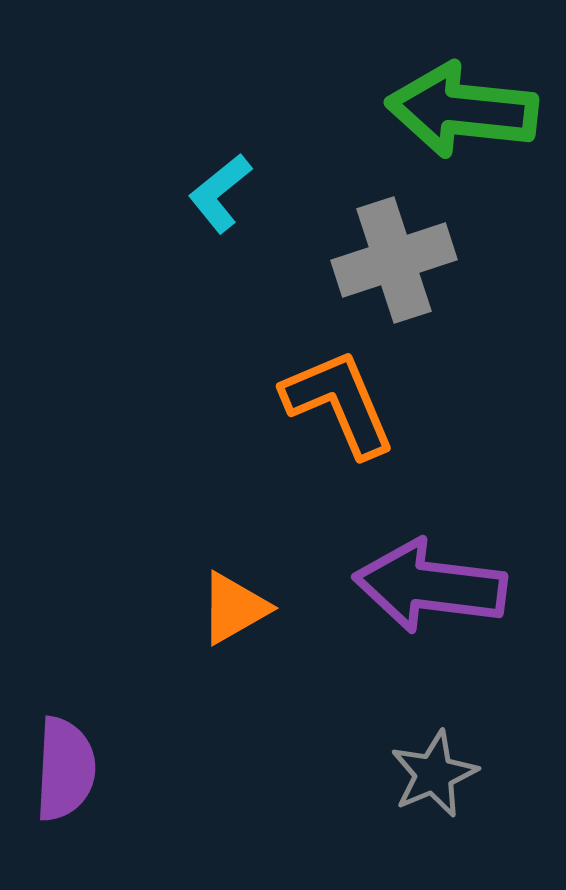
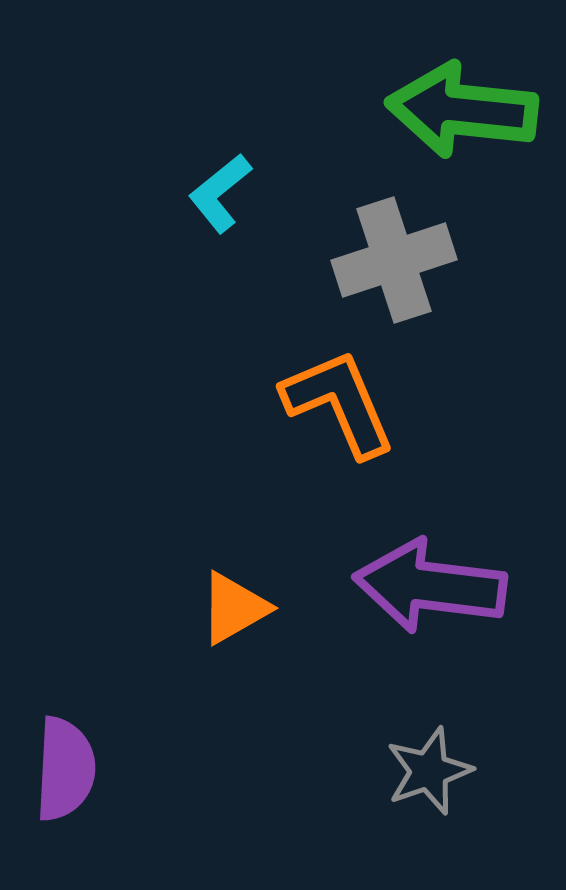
gray star: moved 5 px left, 3 px up; rotated 4 degrees clockwise
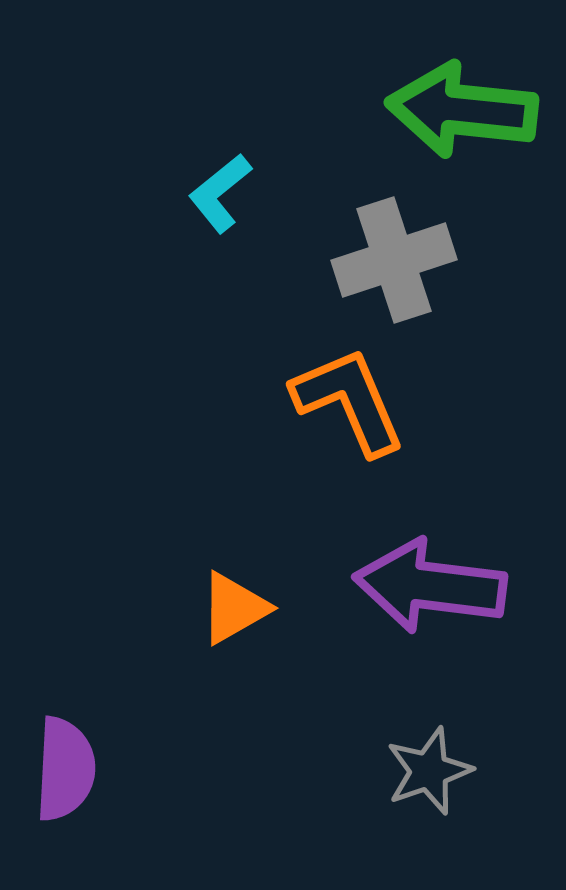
orange L-shape: moved 10 px right, 2 px up
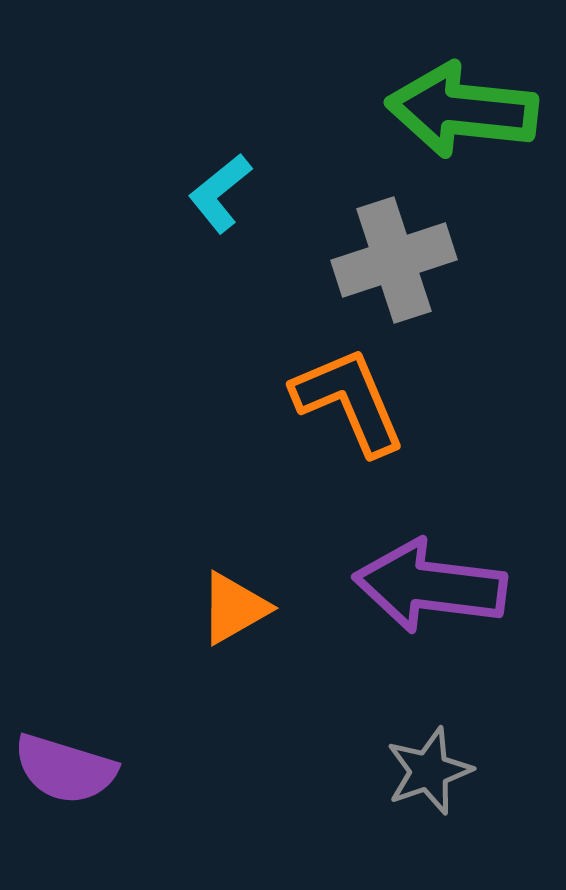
purple semicircle: rotated 104 degrees clockwise
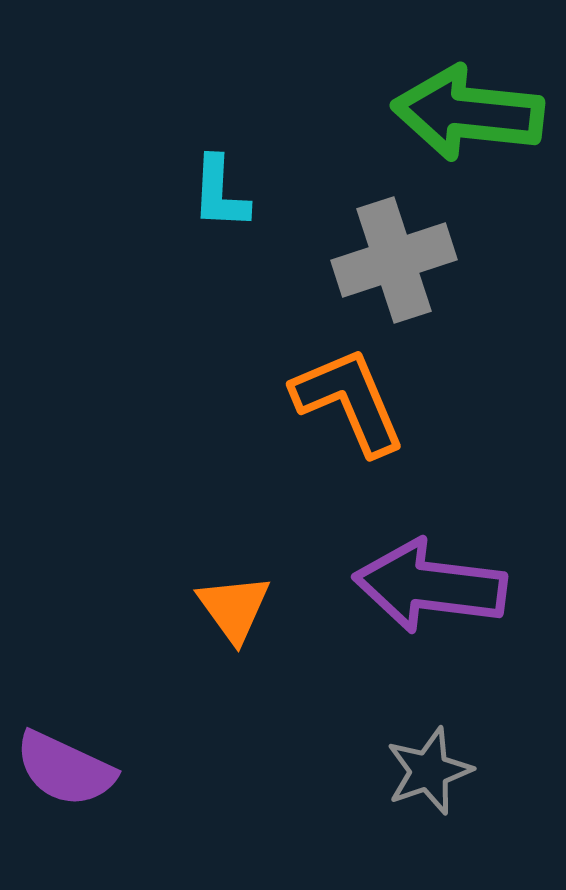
green arrow: moved 6 px right, 3 px down
cyan L-shape: rotated 48 degrees counterclockwise
orange triangle: rotated 36 degrees counterclockwise
purple semicircle: rotated 8 degrees clockwise
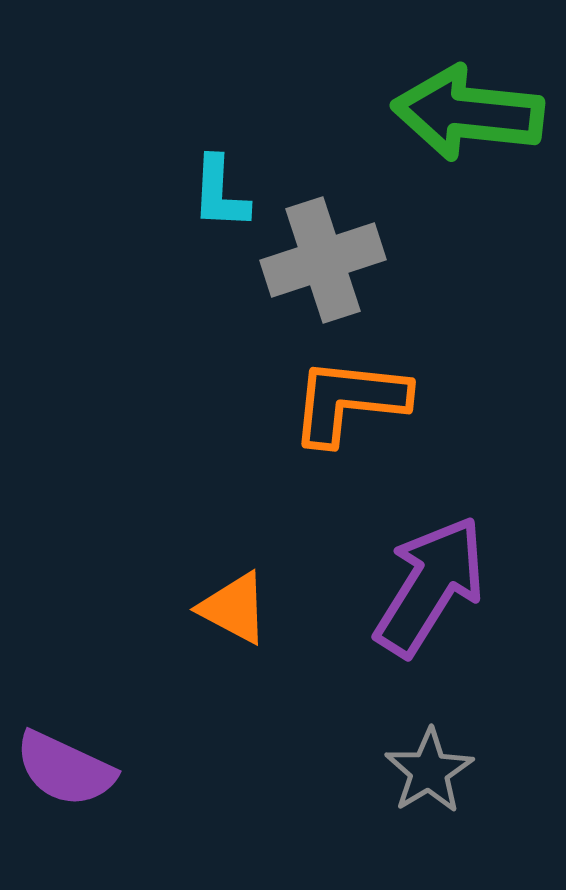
gray cross: moved 71 px left
orange L-shape: rotated 61 degrees counterclockwise
purple arrow: rotated 115 degrees clockwise
orange triangle: rotated 26 degrees counterclockwise
gray star: rotated 12 degrees counterclockwise
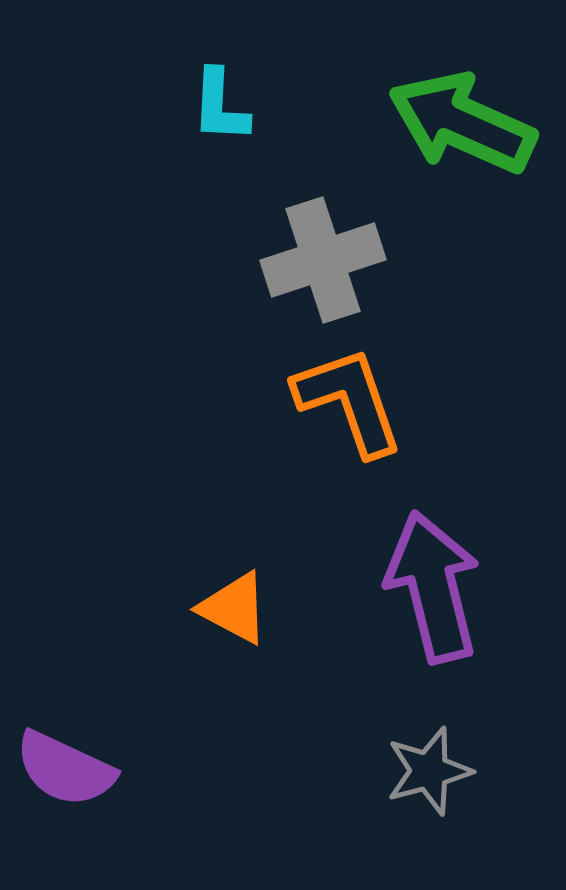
green arrow: moved 6 px left, 10 px down; rotated 18 degrees clockwise
cyan L-shape: moved 87 px up
orange L-shape: rotated 65 degrees clockwise
purple arrow: moved 3 px right, 1 px down; rotated 46 degrees counterclockwise
gray star: rotated 16 degrees clockwise
